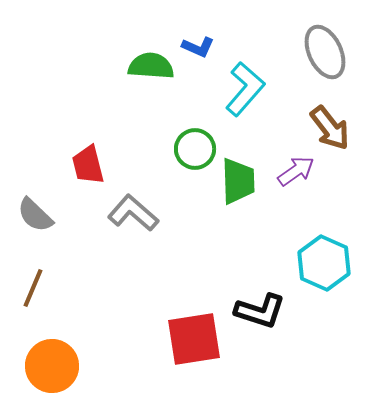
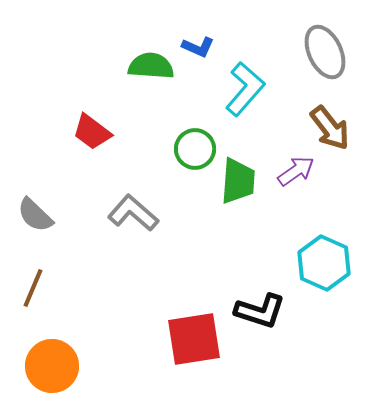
red trapezoid: moved 4 px right, 33 px up; rotated 39 degrees counterclockwise
green trapezoid: rotated 6 degrees clockwise
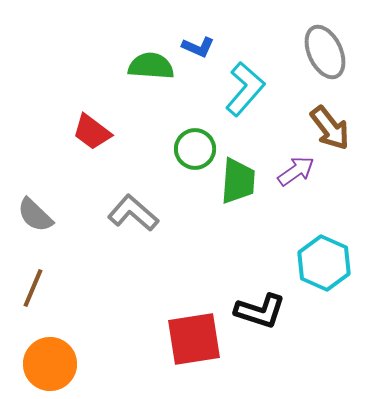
orange circle: moved 2 px left, 2 px up
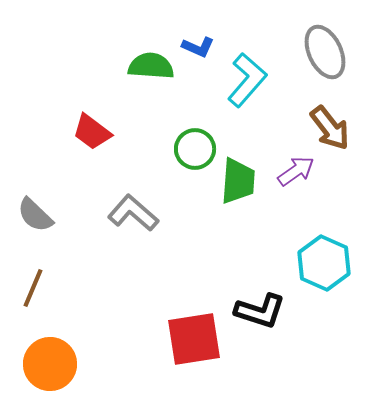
cyan L-shape: moved 2 px right, 9 px up
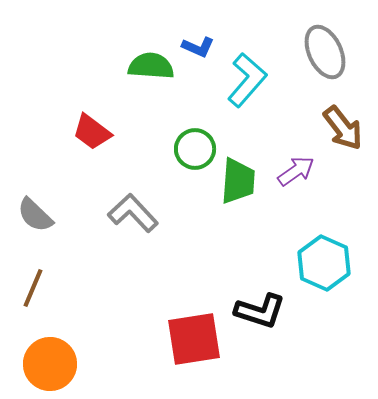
brown arrow: moved 13 px right
gray L-shape: rotated 6 degrees clockwise
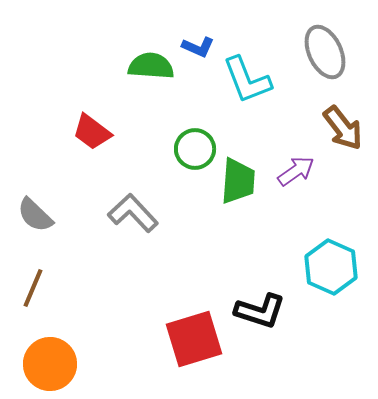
cyan L-shape: rotated 118 degrees clockwise
cyan hexagon: moved 7 px right, 4 px down
red square: rotated 8 degrees counterclockwise
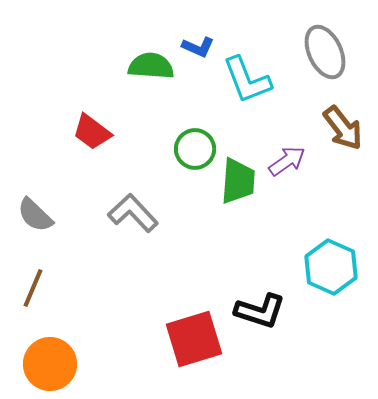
purple arrow: moved 9 px left, 10 px up
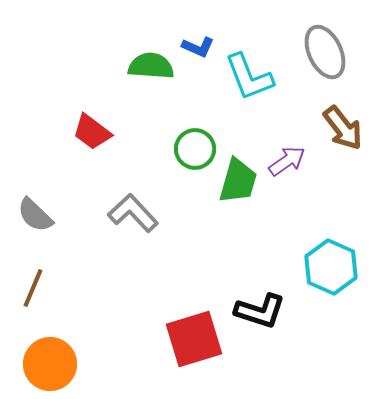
cyan L-shape: moved 2 px right, 3 px up
green trapezoid: rotated 12 degrees clockwise
